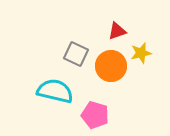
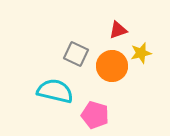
red triangle: moved 1 px right, 1 px up
orange circle: moved 1 px right
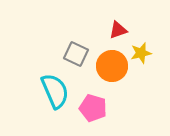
cyan semicircle: rotated 54 degrees clockwise
pink pentagon: moved 2 px left, 7 px up
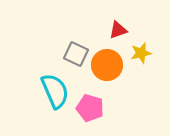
orange circle: moved 5 px left, 1 px up
pink pentagon: moved 3 px left
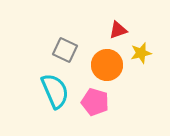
gray square: moved 11 px left, 4 px up
pink pentagon: moved 5 px right, 6 px up
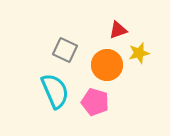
yellow star: moved 2 px left
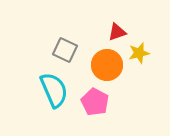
red triangle: moved 1 px left, 2 px down
cyan semicircle: moved 1 px left, 1 px up
pink pentagon: rotated 12 degrees clockwise
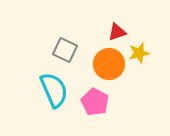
orange circle: moved 2 px right, 1 px up
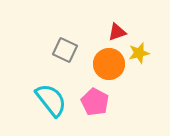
cyan semicircle: moved 3 px left, 10 px down; rotated 15 degrees counterclockwise
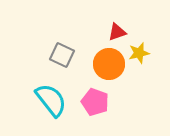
gray square: moved 3 px left, 5 px down
pink pentagon: rotated 8 degrees counterclockwise
